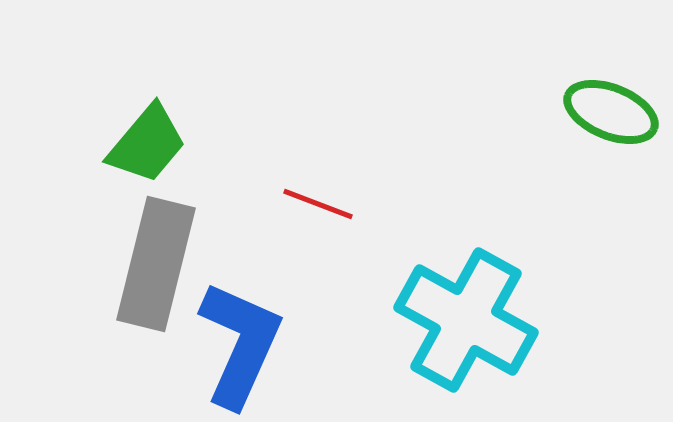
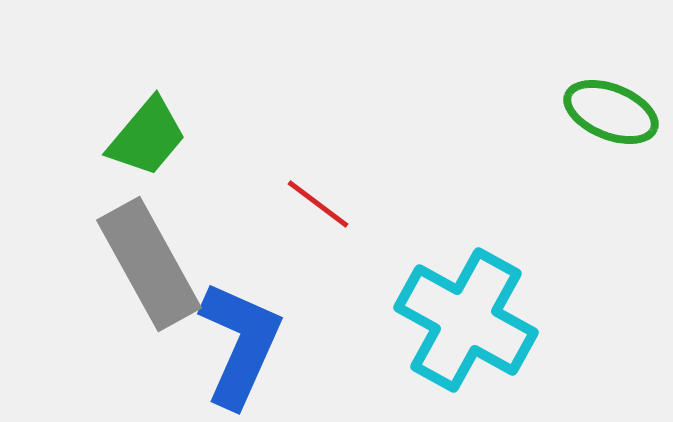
green trapezoid: moved 7 px up
red line: rotated 16 degrees clockwise
gray rectangle: moved 7 px left; rotated 43 degrees counterclockwise
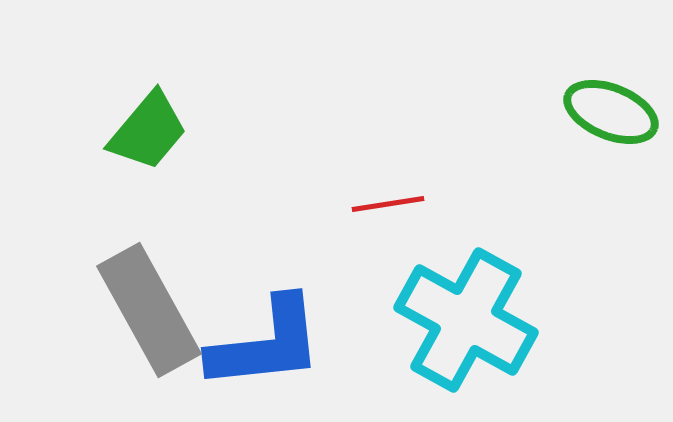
green trapezoid: moved 1 px right, 6 px up
red line: moved 70 px right; rotated 46 degrees counterclockwise
gray rectangle: moved 46 px down
blue L-shape: moved 26 px right; rotated 60 degrees clockwise
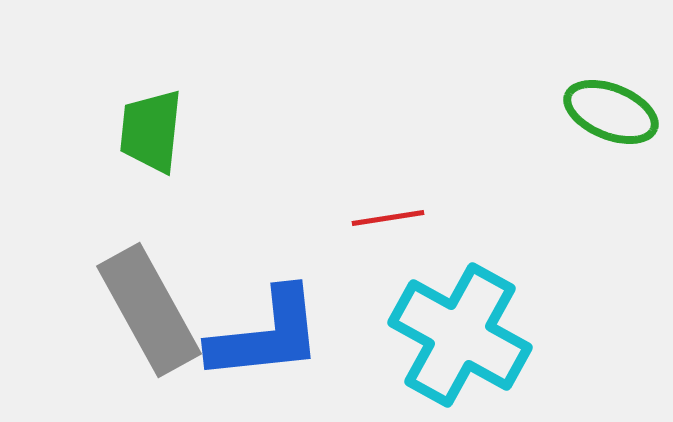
green trapezoid: moved 3 px right; rotated 146 degrees clockwise
red line: moved 14 px down
cyan cross: moved 6 px left, 15 px down
blue L-shape: moved 9 px up
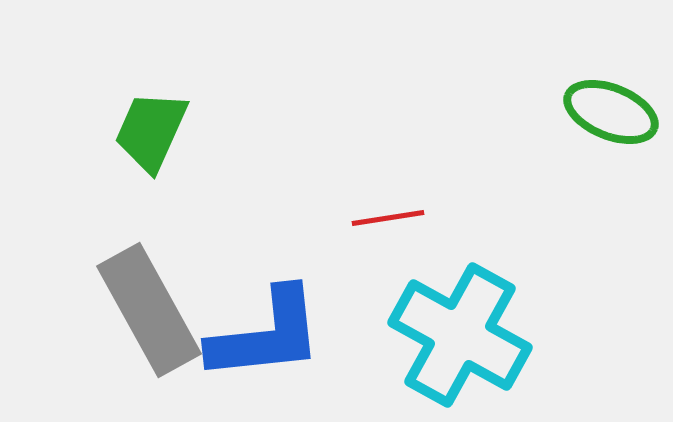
green trapezoid: rotated 18 degrees clockwise
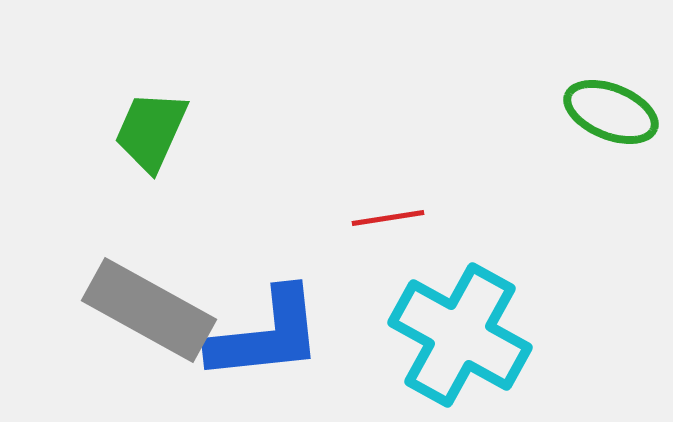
gray rectangle: rotated 32 degrees counterclockwise
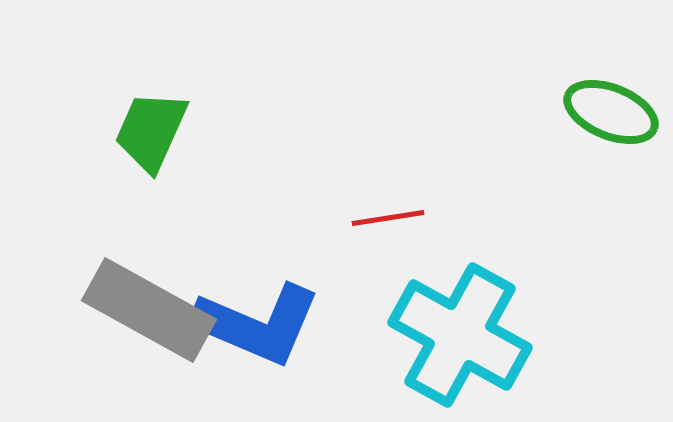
blue L-shape: moved 9 px left, 11 px up; rotated 29 degrees clockwise
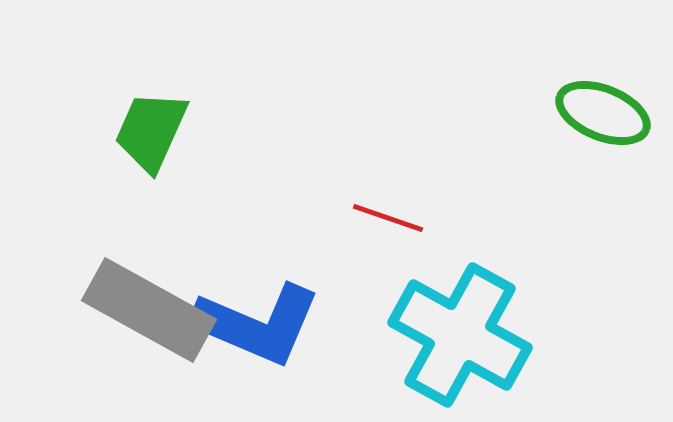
green ellipse: moved 8 px left, 1 px down
red line: rotated 28 degrees clockwise
